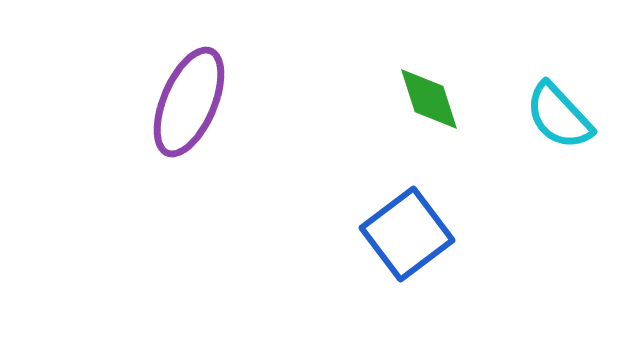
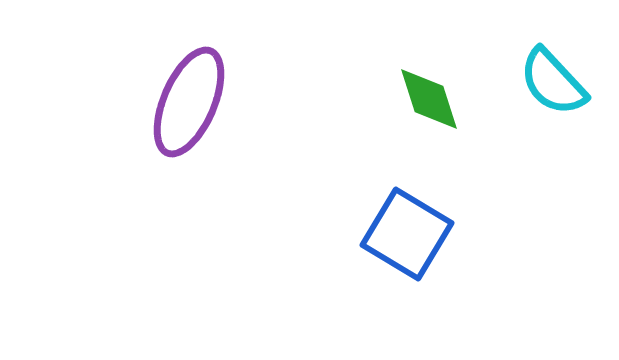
cyan semicircle: moved 6 px left, 34 px up
blue square: rotated 22 degrees counterclockwise
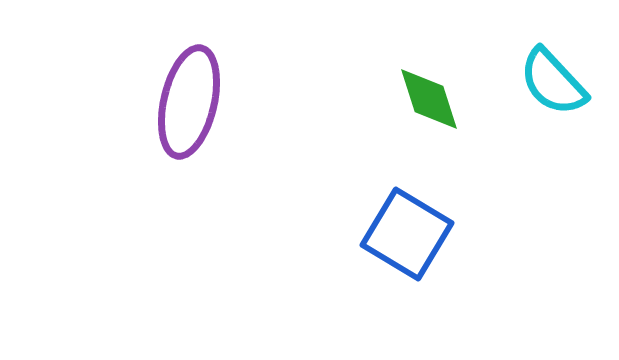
purple ellipse: rotated 10 degrees counterclockwise
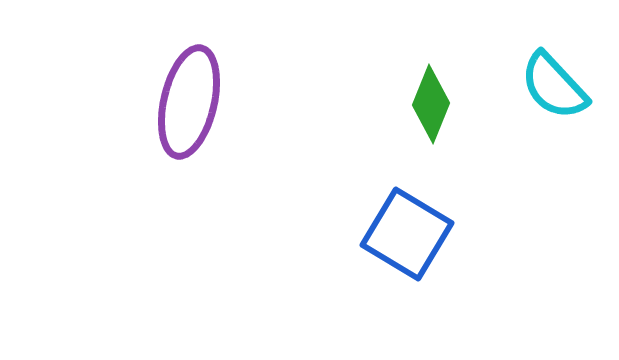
cyan semicircle: moved 1 px right, 4 px down
green diamond: moved 2 px right, 5 px down; rotated 40 degrees clockwise
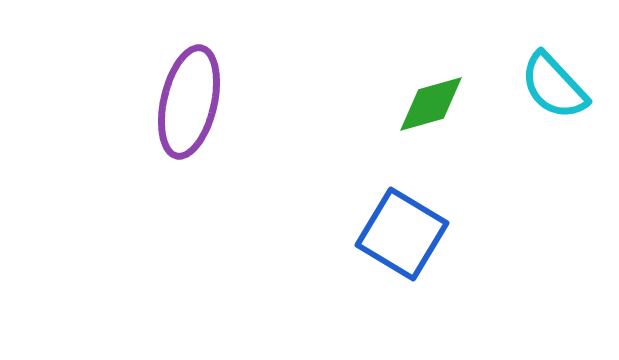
green diamond: rotated 52 degrees clockwise
blue square: moved 5 px left
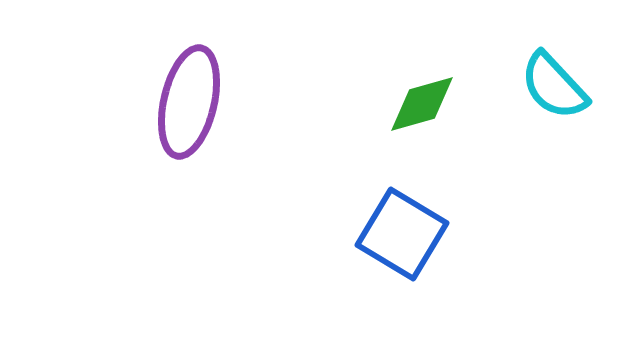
green diamond: moved 9 px left
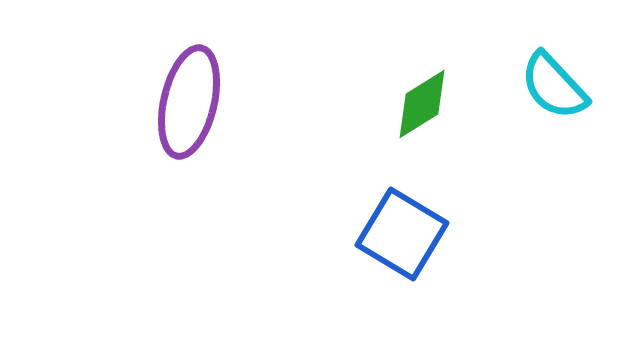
green diamond: rotated 16 degrees counterclockwise
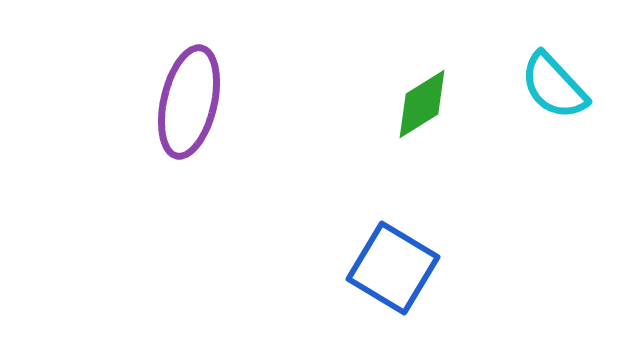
blue square: moved 9 px left, 34 px down
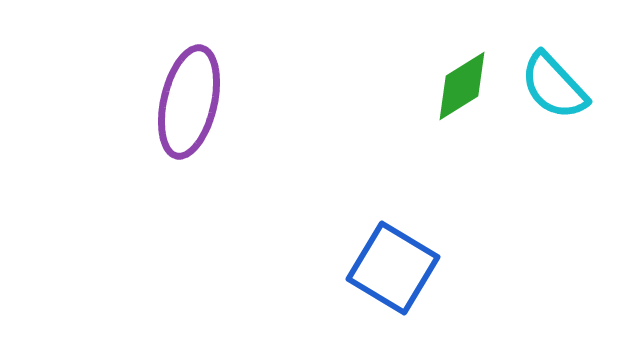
green diamond: moved 40 px right, 18 px up
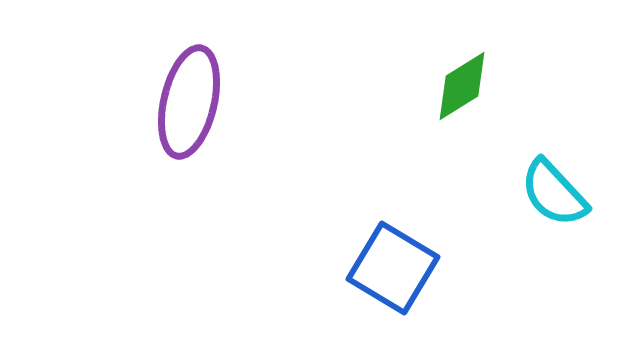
cyan semicircle: moved 107 px down
